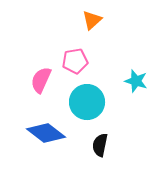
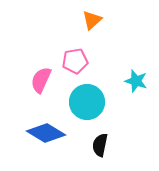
blue diamond: rotated 6 degrees counterclockwise
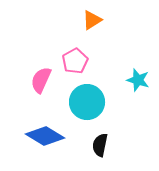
orange triangle: rotated 10 degrees clockwise
pink pentagon: rotated 20 degrees counterclockwise
cyan star: moved 2 px right, 1 px up
blue diamond: moved 1 px left, 3 px down
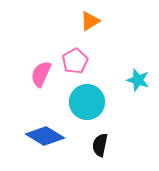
orange triangle: moved 2 px left, 1 px down
pink semicircle: moved 6 px up
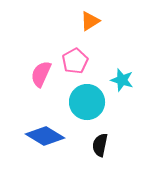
cyan star: moved 16 px left
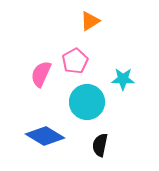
cyan star: moved 1 px right, 1 px up; rotated 15 degrees counterclockwise
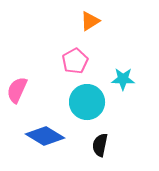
pink semicircle: moved 24 px left, 16 px down
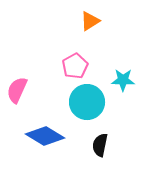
pink pentagon: moved 5 px down
cyan star: moved 1 px down
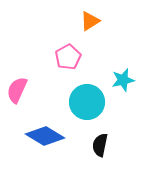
pink pentagon: moved 7 px left, 9 px up
cyan star: rotated 15 degrees counterclockwise
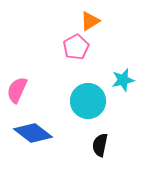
pink pentagon: moved 8 px right, 10 px up
cyan circle: moved 1 px right, 1 px up
blue diamond: moved 12 px left, 3 px up; rotated 6 degrees clockwise
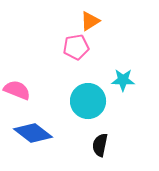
pink pentagon: rotated 20 degrees clockwise
cyan star: rotated 15 degrees clockwise
pink semicircle: rotated 88 degrees clockwise
